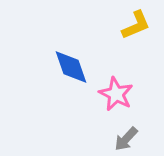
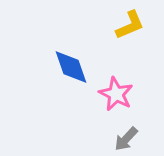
yellow L-shape: moved 6 px left
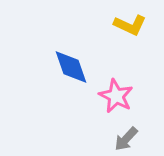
yellow L-shape: rotated 48 degrees clockwise
pink star: moved 2 px down
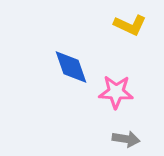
pink star: moved 4 px up; rotated 24 degrees counterclockwise
gray arrow: rotated 124 degrees counterclockwise
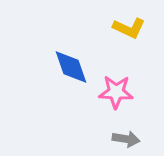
yellow L-shape: moved 1 px left, 3 px down
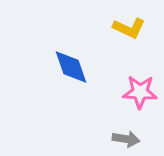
pink star: moved 24 px right
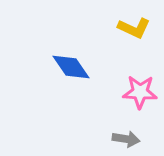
yellow L-shape: moved 5 px right
blue diamond: rotated 15 degrees counterclockwise
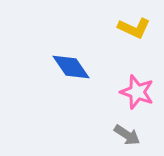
pink star: moved 3 px left; rotated 16 degrees clockwise
gray arrow: moved 1 px right, 4 px up; rotated 24 degrees clockwise
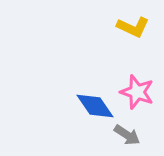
yellow L-shape: moved 1 px left, 1 px up
blue diamond: moved 24 px right, 39 px down
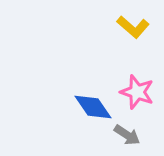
yellow L-shape: rotated 16 degrees clockwise
blue diamond: moved 2 px left, 1 px down
